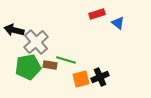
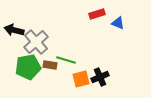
blue triangle: rotated 16 degrees counterclockwise
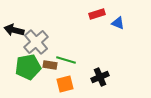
orange square: moved 16 px left, 5 px down
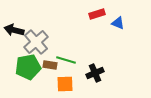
black cross: moved 5 px left, 4 px up
orange square: rotated 12 degrees clockwise
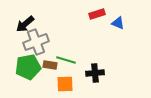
black arrow: moved 11 px right, 6 px up; rotated 54 degrees counterclockwise
gray cross: rotated 20 degrees clockwise
black cross: rotated 18 degrees clockwise
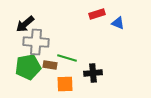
gray cross: rotated 25 degrees clockwise
green line: moved 1 px right, 2 px up
black cross: moved 2 px left
